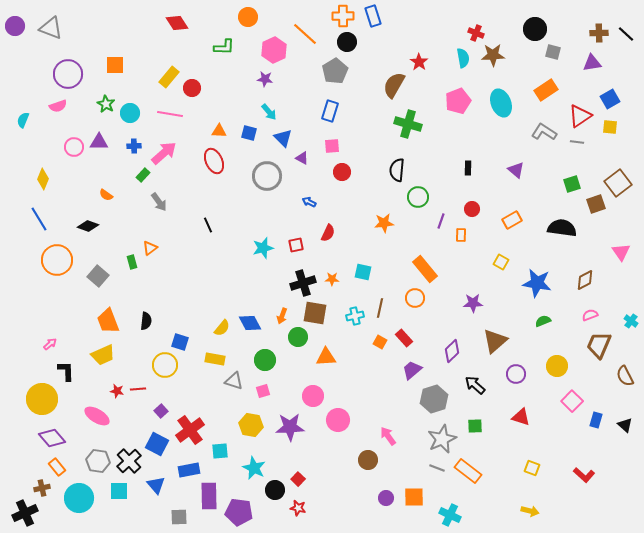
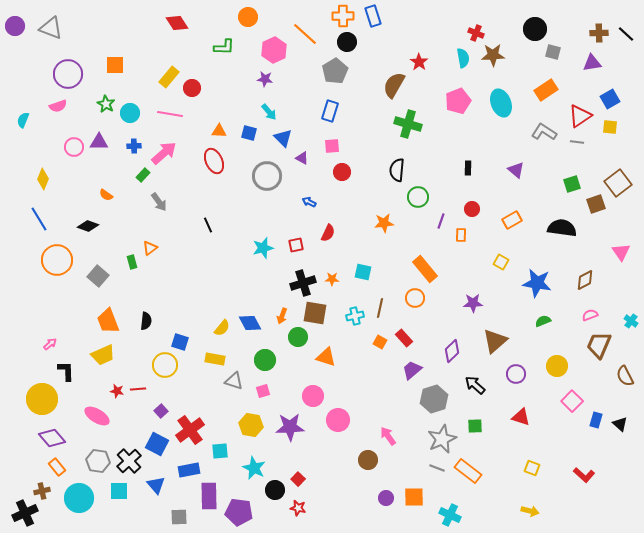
orange triangle at (326, 357): rotated 20 degrees clockwise
black triangle at (625, 425): moved 5 px left, 1 px up
brown cross at (42, 488): moved 3 px down
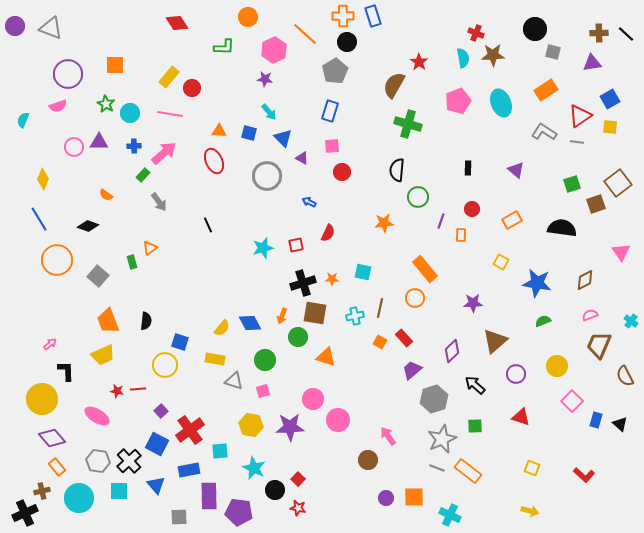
pink circle at (313, 396): moved 3 px down
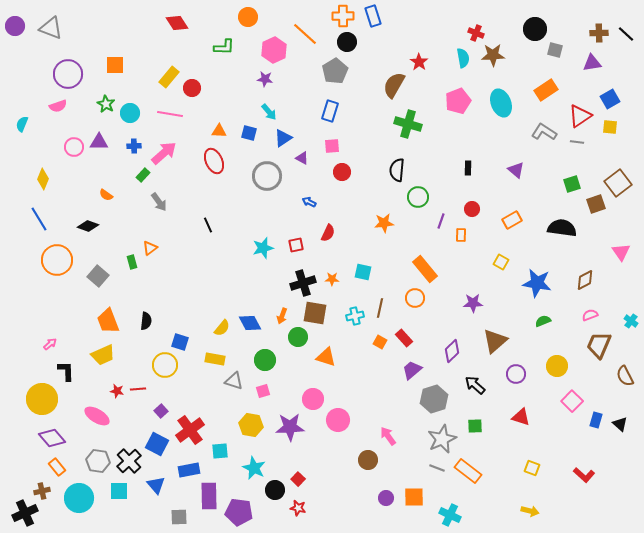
gray square at (553, 52): moved 2 px right, 2 px up
cyan semicircle at (23, 120): moved 1 px left, 4 px down
blue triangle at (283, 138): rotated 42 degrees clockwise
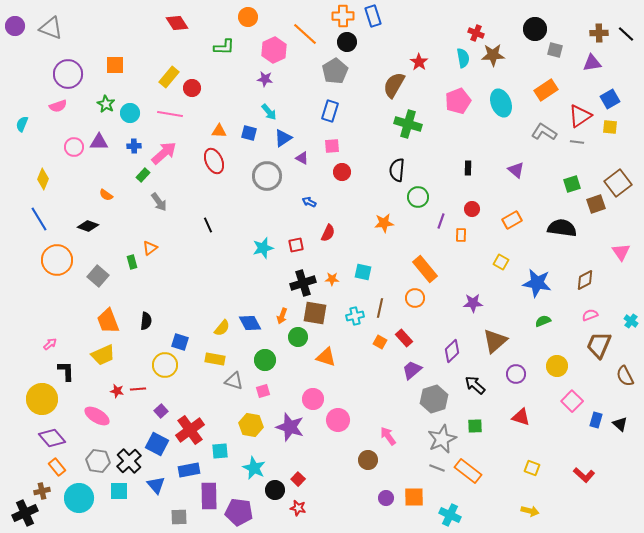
purple star at (290, 427): rotated 20 degrees clockwise
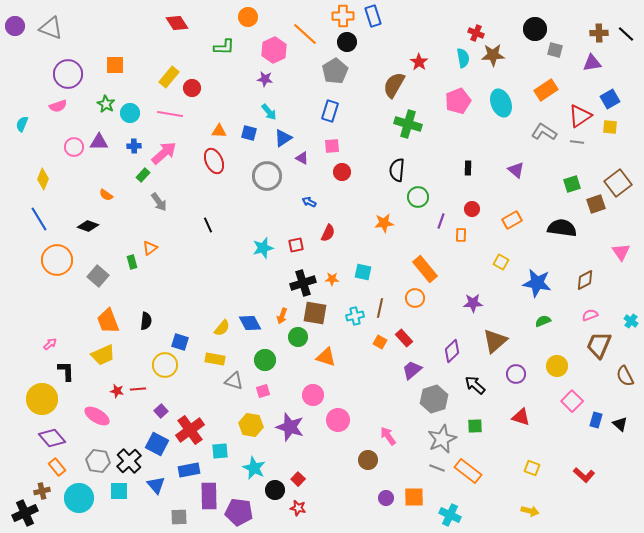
pink circle at (313, 399): moved 4 px up
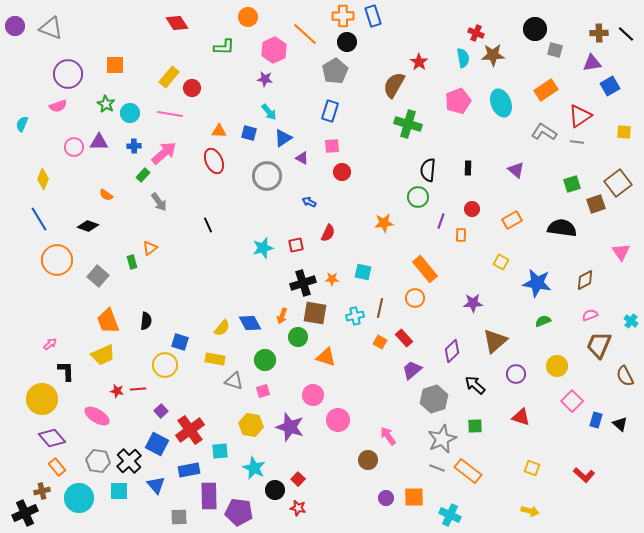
blue square at (610, 99): moved 13 px up
yellow square at (610, 127): moved 14 px right, 5 px down
black semicircle at (397, 170): moved 31 px right
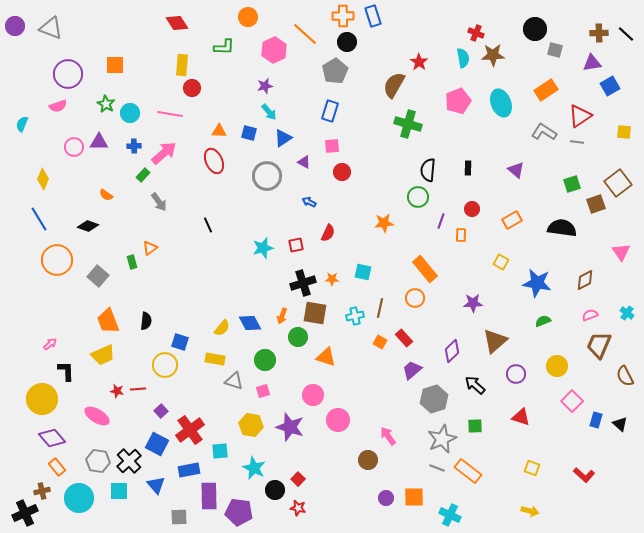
yellow rectangle at (169, 77): moved 13 px right, 12 px up; rotated 35 degrees counterclockwise
purple star at (265, 79): moved 7 px down; rotated 21 degrees counterclockwise
purple triangle at (302, 158): moved 2 px right, 4 px down
cyan cross at (631, 321): moved 4 px left, 8 px up
